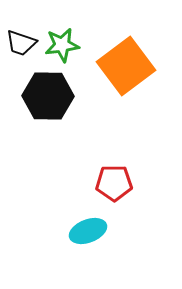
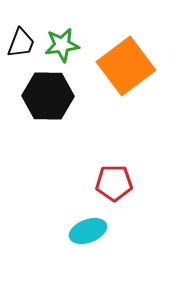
black trapezoid: rotated 88 degrees counterclockwise
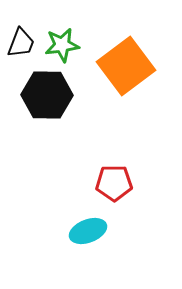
black hexagon: moved 1 px left, 1 px up
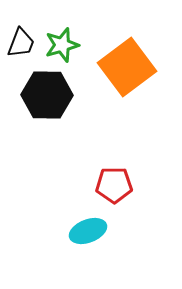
green star: rotated 8 degrees counterclockwise
orange square: moved 1 px right, 1 px down
red pentagon: moved 2 px down
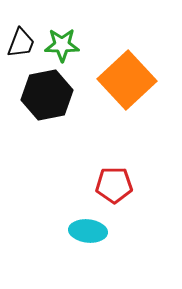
green star: rotated 16 degrees clockwise
orange square: moved 13 px down; rotated 6 degrees counterclockwise
black hexagon: rotated 12 degrees counterclockwise
cyan ellipse: rotated 27 degrees clockwise
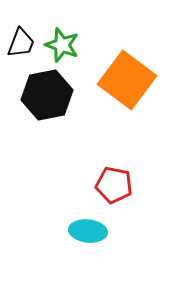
green star: rotated 20 degrees clockwise
orange square: rotated 10 degrees counterclockwise
red pentagon: rotated 12 degrees clockwise
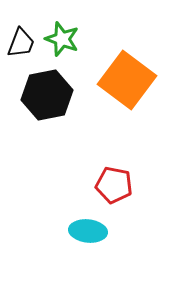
green star: moved 6 px up
